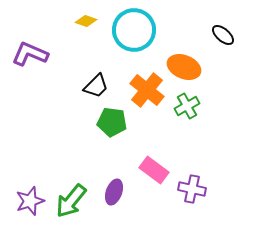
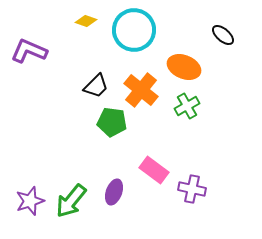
purple L-shape: moved 1 px left, 3 px up
orange cross: moved 6 px left
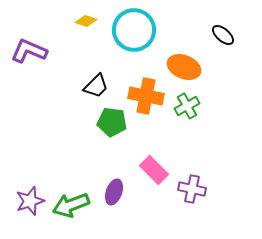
orange cross: moved 5 px right, 6 px down; rotated 28 degrees counterclockwise
pink rectangle: rotated 8 degrees clockwise
green arrow: moved 4 px down; rotated 30 degrees clockwise
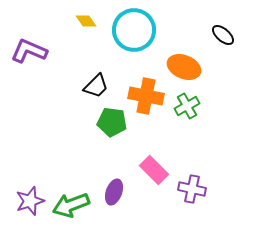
yellow diamond: rotated 35 degrees clockwise
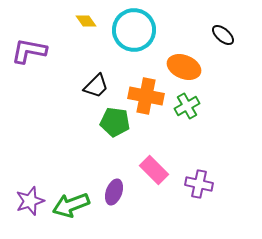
purple L-shape: rotated 12 degrees counterclockwise
green pentagon: moved 3 px right
purple cross: moved 7 px right, 5 px up
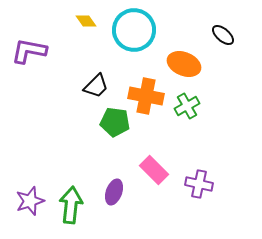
orange ellipse: moved 3 px up
green arrow: rotated 117 degrees clockwise
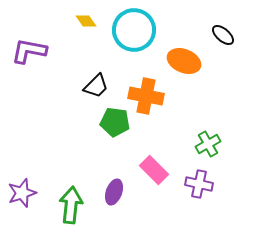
orange ellipse: moved 3 px up
green cross: moved 21 px right, 38 px down
purple star: moved 8 px left, 8 px up
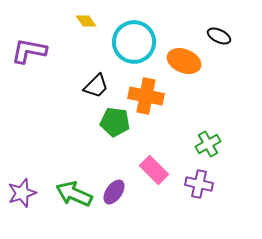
cyan circle: moved 12 px down
black ellipse: moved 4 px left, 1 px down; rotated 15 degrees counterclockwise
purple ellipse: rotated 15 degrees clockwise
green arrow: moved 3 px right, 11 px up; rotated 72 degrees counterclockwise
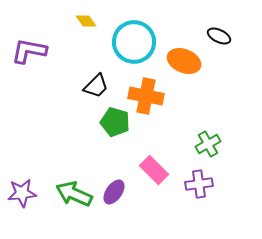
green pentagon: rotated 8 degrees clockwise
purple cross: rotated 20 degrees counterclockwise
purple star: rotated 12 degrees clockwise
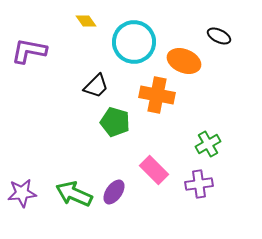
orange cross: moved 11 px right, 1 px up
